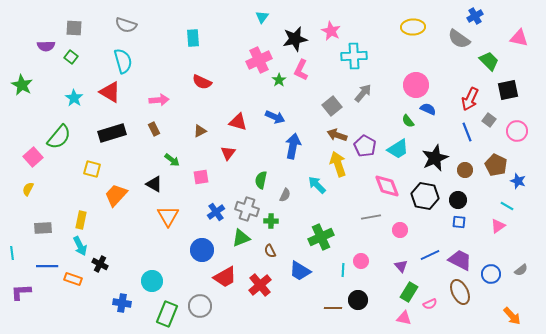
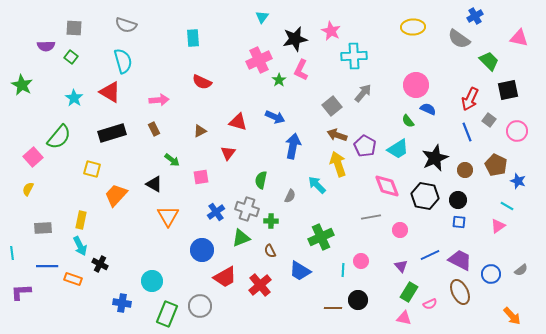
gray semicircle at (285, 195): moved 5 px right, 1 px down
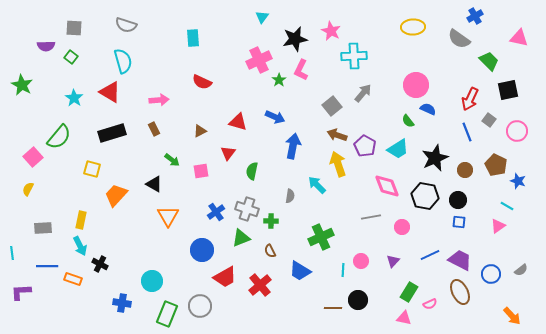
pink square at (201, 177): moved 6 px up
green semicircle at (261, 180): moved 9 px left, 9 px up
gray semicircle at (290, 196): rotated 16 degrees counterclockwise
pink circle at (400, 230): moved 2 px right, 3 px up
purple triangle at (401, 266): moved 8 px left, 5 px up; rotated 24 degrees clockwise
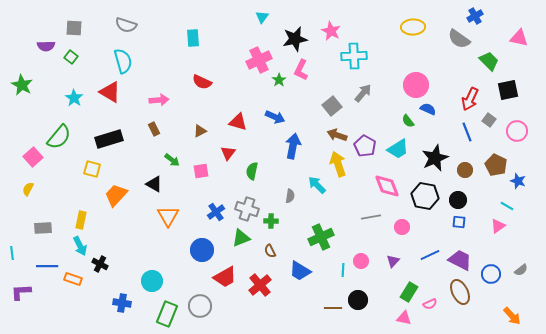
black rectangle at (112, 133): moved 3 px left, 6 px down
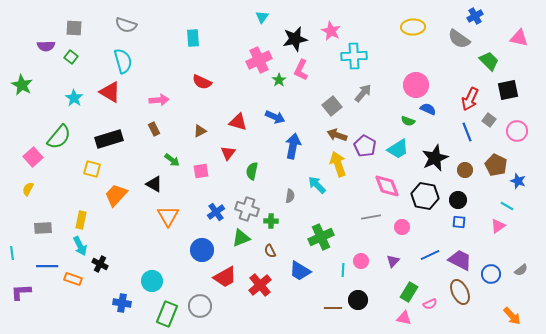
green semicircle at (408, 121): rotated 32 degrees counterclockwise
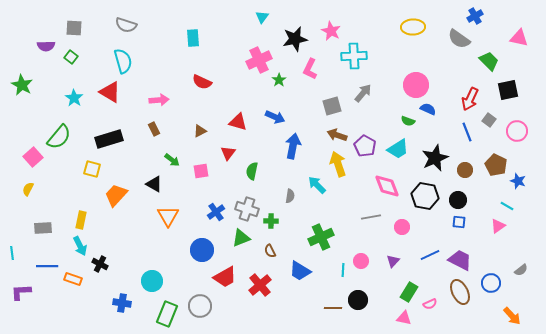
pink L-shape at (301, 70): moved 9 px right, 1 px up
gray square at (332, 106): rotated 24 degrees clockwise
blue circle at (491, 274): moved 9 px down
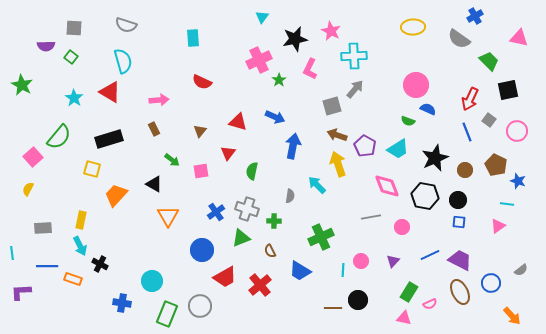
gray arrow at (363, 93): moved 8 px left, 4 px up
brown triangle at (200, 131): rotated 24 degrees counterclockwise
cyan line at (507, 206): moved 2 px up; rotated 24 degrees counterclockwise
green cross at (271, 221): moved 3 px right
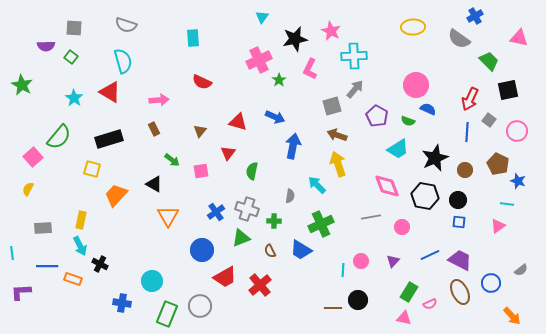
blue line at (467, 132): rotated 24 degrees clockwise
purple pentagon at (365, 146): moved 12 px right, 30 px up
brown pentagon at (496, 165): moved 2 px right, 1 px up
green cross at (321, 237): moved 13 px up
blue trapezoid at (300, 271): moved 1 px right, 21 px up
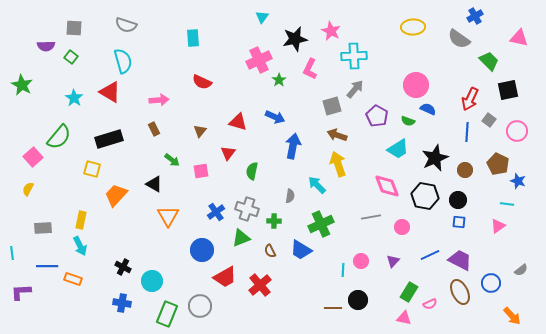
black cross at (100, 264): moved 23 px right, 3 px down
